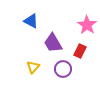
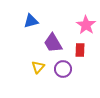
blue triangle: rotated 42 degrees counterclockwise
pink star: moved 1 px left
red rectangle: moved 1 px up; rotated 24 degrees counterclockwise
yellow triangle: moved 5 px right
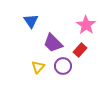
blue triangle: rotated 49 degrees counterclockwise
purple trapezoid: rotated 15 degrees counterclockwise
red rectangle: rotated 40 degrees clockwise
purple circle: moved 3 px up
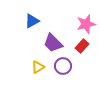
blue triangle: moved 1 px right; rotated 35 degrees clockwise
pink star: moved 1 px up; rotated 24 degrees clockwise
red rectangle: moved 2 px right, 4 px up
yellow triangle: rotated 16 degrees clockwise
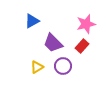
yellow triangle: moved 1 px left
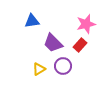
blue triangle: rotated 21 degrees clockwise
red rectangle: moved 2 px left, 1 px up
yellow triangle: moved 2 px right, 2 px down
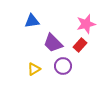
yellow triangle: moved 5 px left
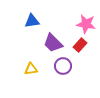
pink star: rotated 24 degrees clockwise
yellow triangle: moved 3 px left; rotated 24 degrees clockwise
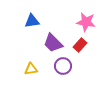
pink star: moved 2 px up
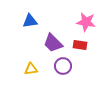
blue triangle: moved 2 px left
red rectangle: rotated 56 degrees clockwise
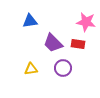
red rectangle: moved 2 px left, 1 px up
purple circle: moved 2 px down
